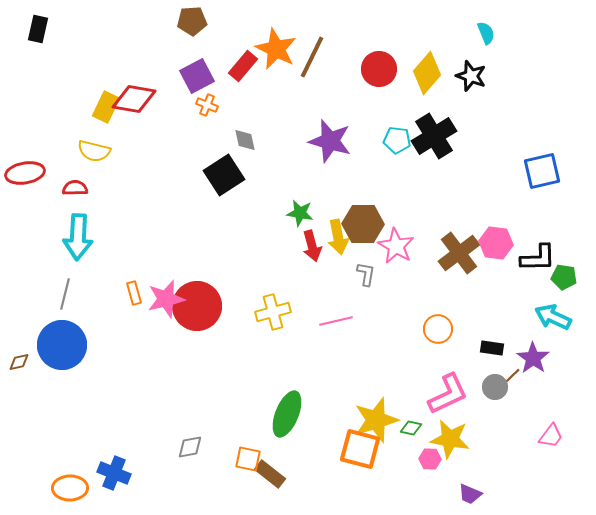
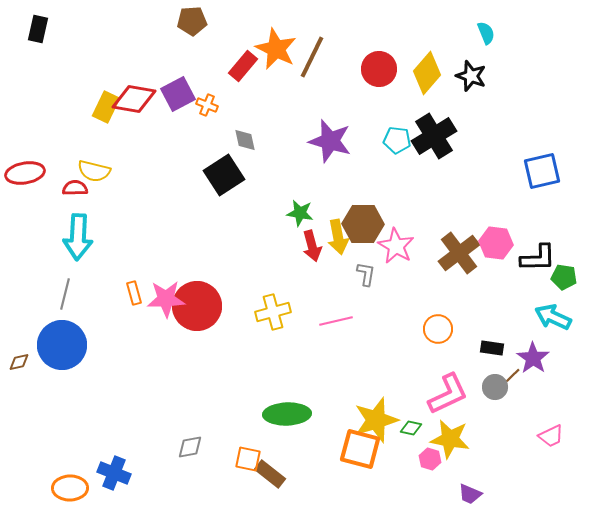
purple square at (197, 76): moved 19 px left, 18 px down
yellow semicircle at (94, 151): moved 20 px down
pink star at (166, 299): rotated 12 degrees clockwise
green ellipse at (287, 414): rotated 66 degrees clockwise
pink trapezoid at (551, 436): rotated 28 degrees clockwise
pink hexagon at (430, 459): rotated 15 degrees clockwise
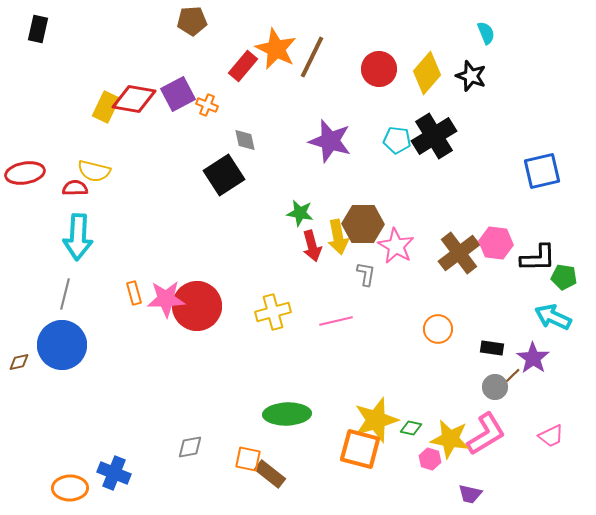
pink L-shape at (448, 394): moved 38 px right, 40 px down; rotated 6 degrees counterclockwise
purple trapezoid at (470, 494): rotated 10 degrees counterclockwise
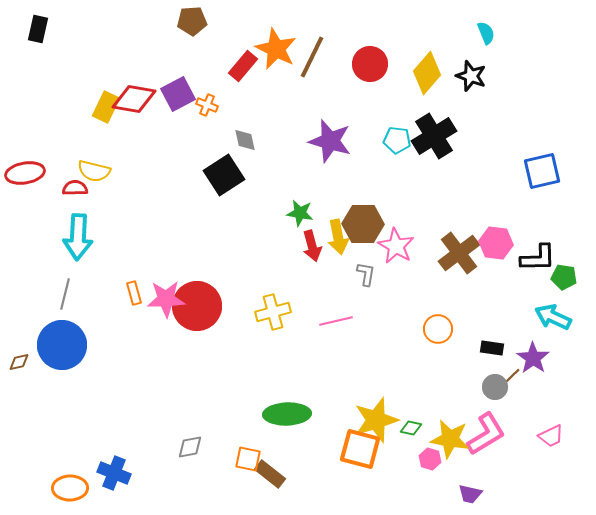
red circle at (379, 69): moved 9 px left, 5 px up
